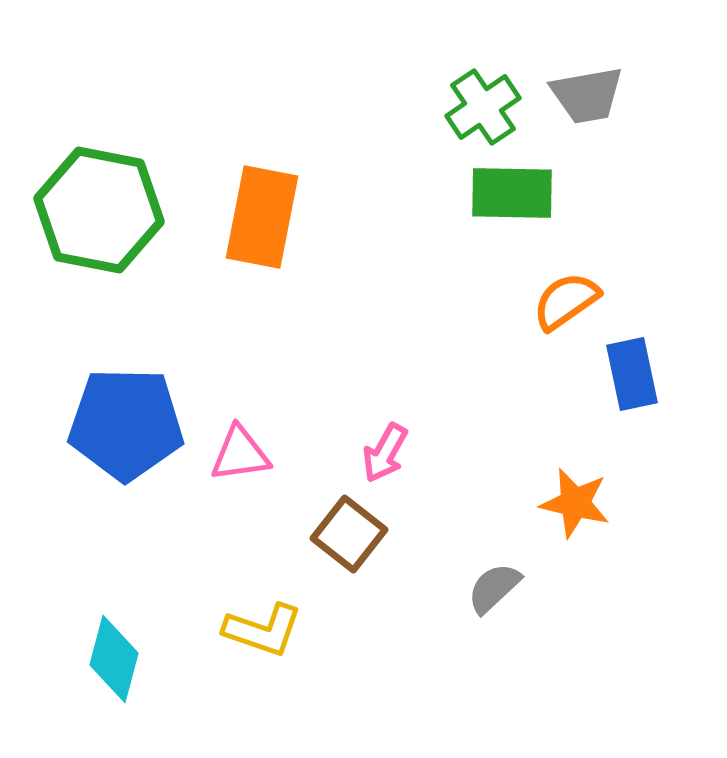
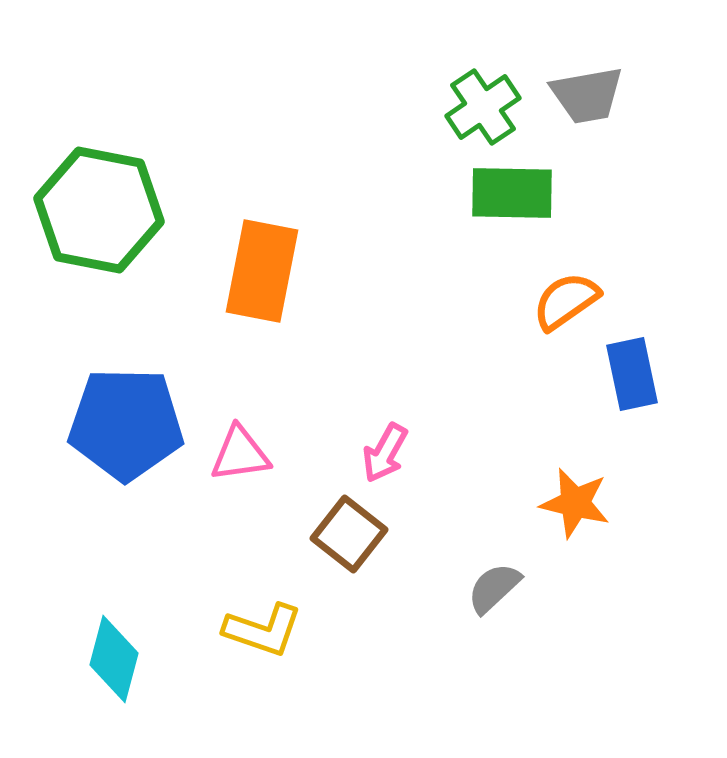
orange rectangle: moved 54 px down
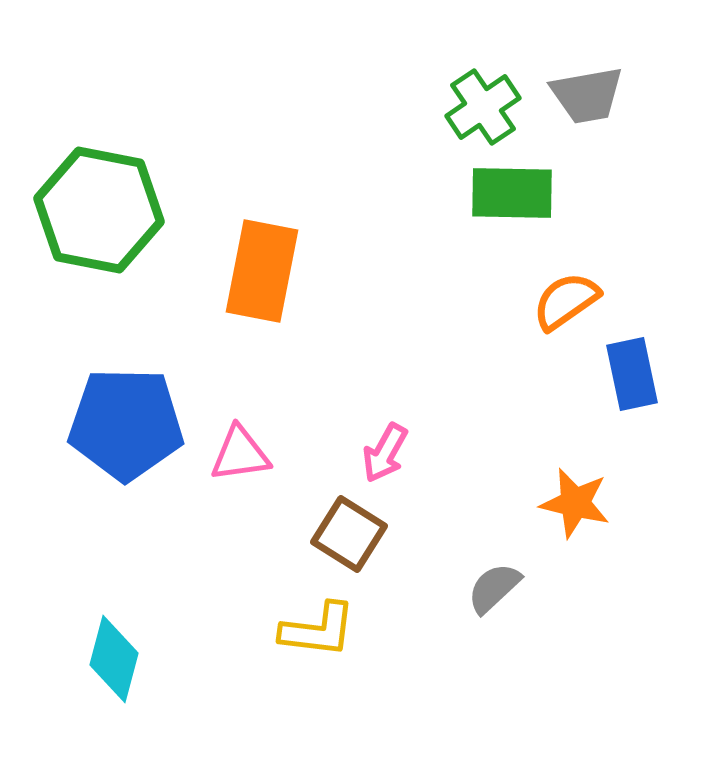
brown square: rotated 6 degrees counterclockwise
yellow L-shape: moved 55 px right; rotated 12 degrees counterclockwise
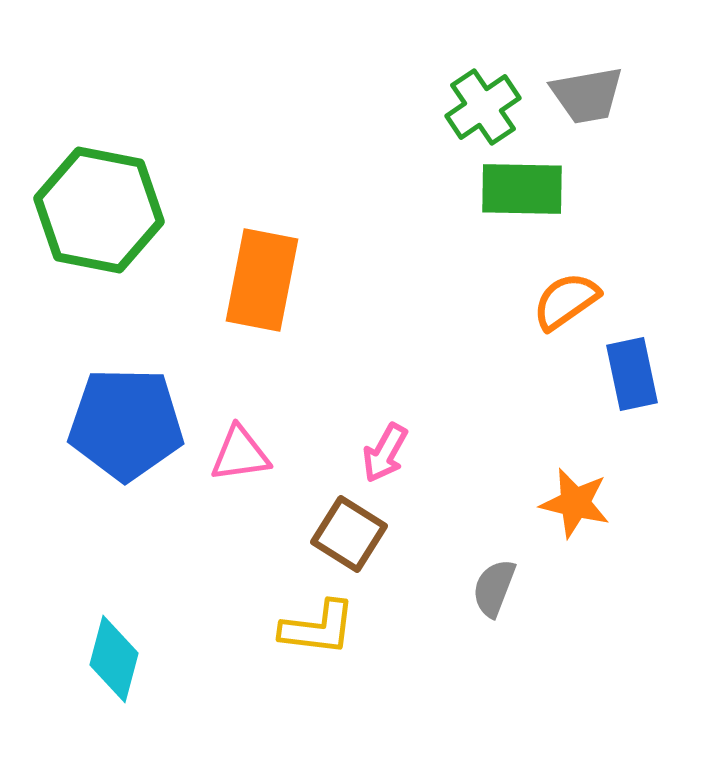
green rectangle: moved 10 px right, 4 px up
orange rectangle: moved 9 px down
gray semicircle: rotated 26 degrees counterclockwise
yellow L-shape: moved 2 px up
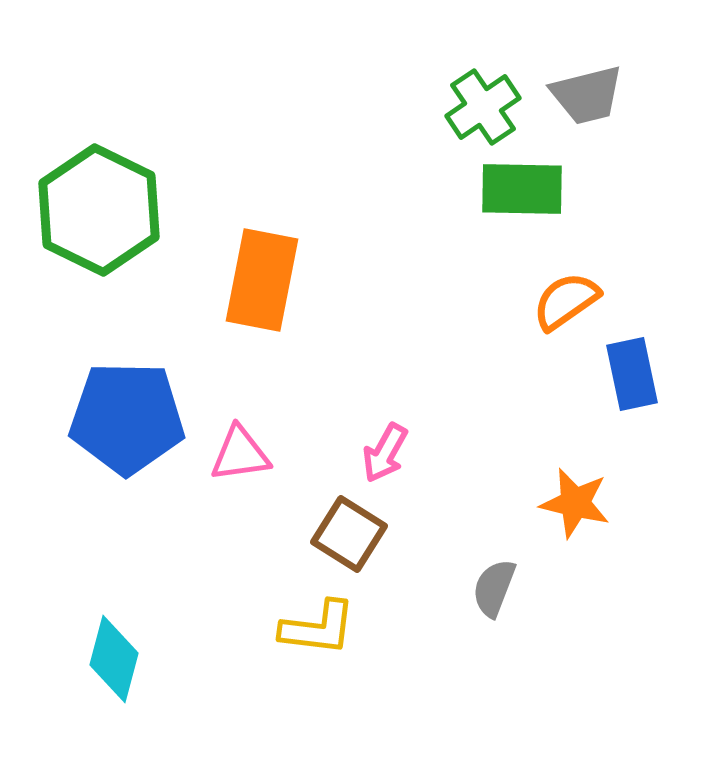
gray trapezoid: rotated 4 degrees counterclockwise
green hexagon: rotated 15 degrees clockwise
blue pentagon: moved 1 px right, 6 px up
